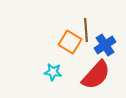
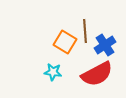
brown line: moved 1 px left, 1 px down
orange square: moved 5 px left
red semicircle: moved 1 px right, 1 px up; rotated 20 degrees clockwise
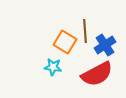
cyan star: moved 5 px up
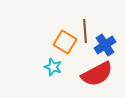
cyan star: rotated 12 degrees clockwise
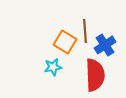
cyan star: rotated 30 degrees counterclockwise
red semicircle: moved 2 px left, 1 px down; rotated 64 degrees counterclockwise
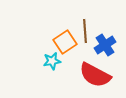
orange square: rotated 25 degrees clockwise
cyan star: moved 1 px left, 6 px up
red semicircle: rotated 120 degrees clockwise
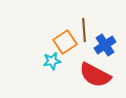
brown line: moved 1 px left, 1 px up
